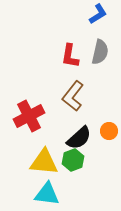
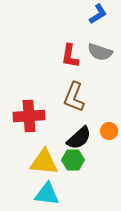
gray semicircle: rotated 95 degrees clockwise
brown L-shape: moved 1 px right, 1 px down; rotated 16 degrees counterclockwise
red cross: rotated 24 degrees clockwise
green hexagon: rotated 20 degrees clockwise
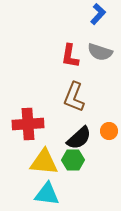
blue L-shape: rotated 15 degrees counterclockwise
red cross: moved 1 px left, 8 px down
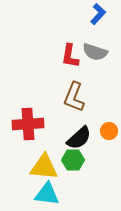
gray semicircle: moved 5 px left
yellow triangle: moved 5 px down
